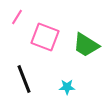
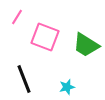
cyan star: rotated 14 degrees counterclockwise
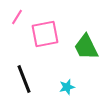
pink square: moved 3 px up; rotated 32 degrees counterclockwise
green trapezoid: moved 2 px down; rotated 32 degrees clockwise
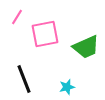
green trapezoid: rotated 88 degrees counterclockwise
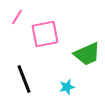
green trapezoid: moved 1 px right, 7 px down
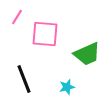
pink square: rotated 16 degrees clockwise
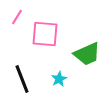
black line: moved 2 px left
cyan star: moved 8 px left, 8 px up; rotated 14 degrees counterclockwise
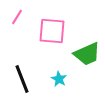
pink square: moved 7 px right, 3 px up
cyan star: rotated 14 degrees counterclockwise
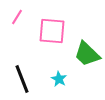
green trapezoid: rotated 68 degrees clockwise
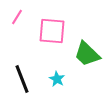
cyan star: moved 2 px left
